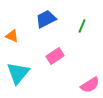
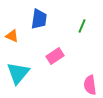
blue trapezoid: moved 7 px left; rotated 125 degrees clockwise
pink semicircle: rotated 114 degrees clockwise
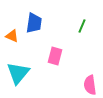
blue trapezoid: moved 5 px left, 4 px down
pink rectangle: rotated 42 degrees counterclockwise
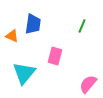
blue trapezoid: moved 1 px left, 1 px down
cyan triangle: moved 6 px right
pink semicircle: moved 2 px left, 1 px up; rotated 48 degrees clockwise
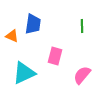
green line: rotated 24 degrees counterclockwise
cyan triangle: rotated 25 degrees clockwise
pink semicircle: moved 6 px left, 9 px up
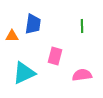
orange triangle: rotated 24 degrees counterclockwise
pink semicircle: rotated 42 degrees clockwise
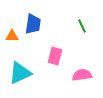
green line: rotated 24 degrees counterclockwise
cyan triangle: moved 4 px left
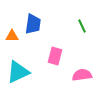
cyan triangle: moved 2 px left, 1 px up
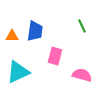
blue trapezoid: moved 2 px right, 7 px down
pink semicircle: rotated 24 degrees clockwise
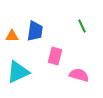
pink semicircle: moved 3 px left
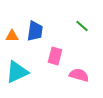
green line: rotated 24 degrees counterclockwise
cyan triangle: moved 1 px left
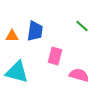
cyan triangle: rotated 40 degrees clockwise
